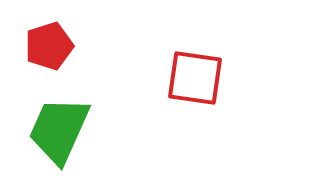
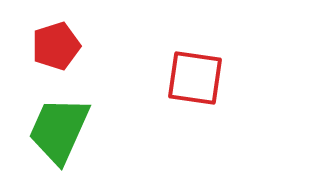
red pentagon: moved 7 px right
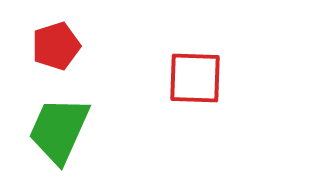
red square: rotated 6 degrees counterclockwise
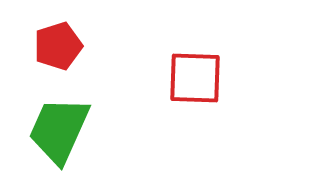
red pentagon: moved 2 px right
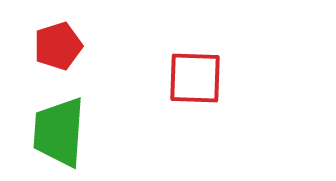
green trapezoid: moved 2 px down; rotated 20 degrees counterclockwise
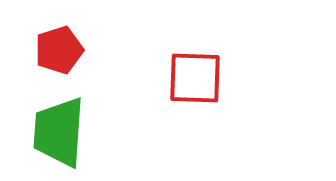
red pentagon: moved 1 px right, 4 px down
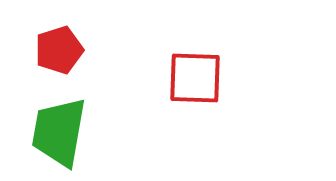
green trapezoid: rotated 6 degrees clockwise
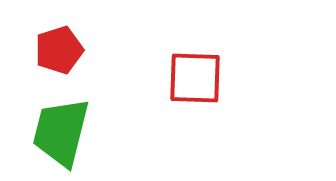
green trapezoid: moved 2 px right; rotated 4 degrees clockwise
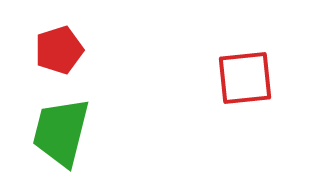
red square: moved 50 px right; rotated 8 degrees counterclockwise
